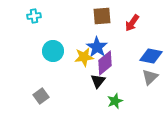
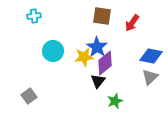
brown square: rotated 12 degrees clockwise
gray square: moved 12 px left
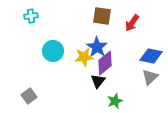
cyan cross: moved 3 px left
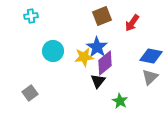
brown square: rotated 30 degrees counterclockwise
gray square: moved 1 px right, 3 px up
green star: moved 5 px right; rotated 21 degrees counterclockwise
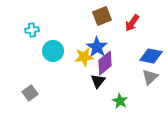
cyan cross: moved 1 px right, 14 px down
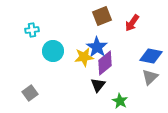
black triangle: moved 4 px down
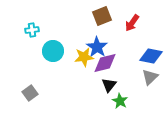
purple diamond: rotated 25 degrees clockwise
black triangle: moved 11 px right
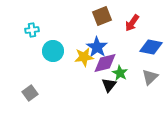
blue diamond: moved 9 px up
green star: moved 28 px up
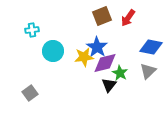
red arrow: moved 4 px left, 5 px up
gray triangle: moved 2 px left, 6 px up
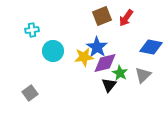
red arrow: moved 2 px left
gray triangle: moved 5 px left, 4 px down
